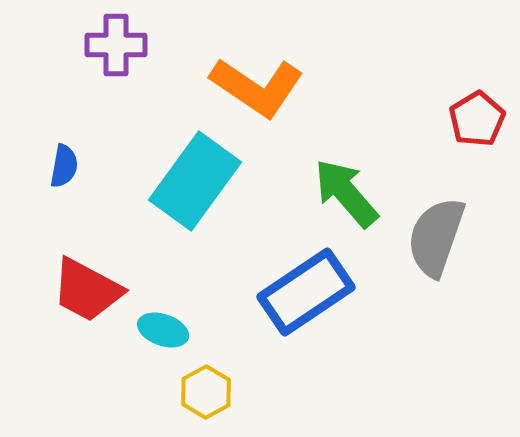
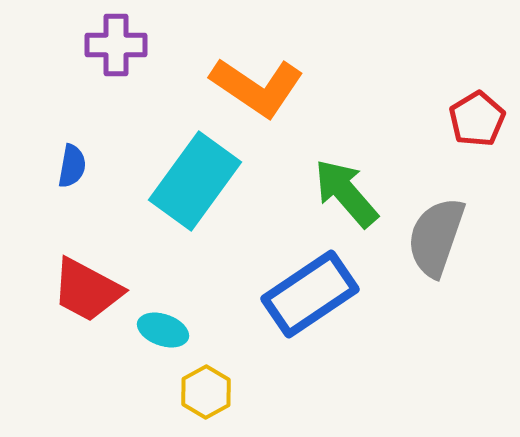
blue semicircle: moved 8 px right
blue rectangle: moved 4 px right, 2 px down
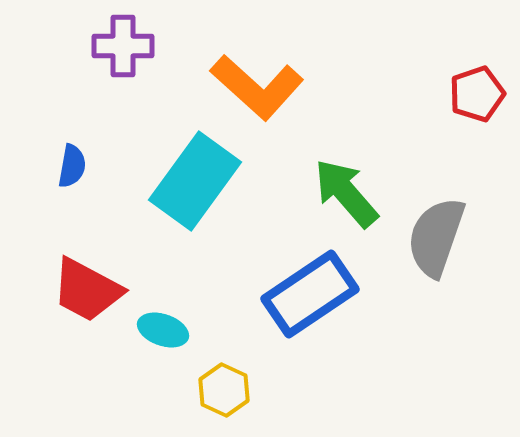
purple cross: moved 7 px right, 1 px down
orange L-shape: rotated 8 degrees clockwise
red pentagon: moved 25 px up; rotated 12 degrees clockwise
yellow hexagon: moved 18 px right, 2 px up; rotated 6 degrees counterclockwise
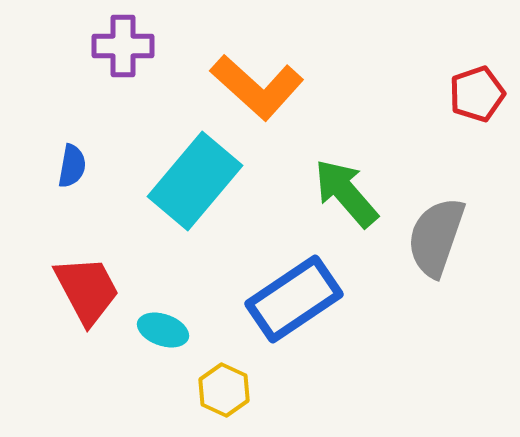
cyan rectangle: rotated 4 degrees clockwise
red trapezoid: rotated 146 degrees counterclockwise
blue rectangle: moved 16 px left, 5 px down
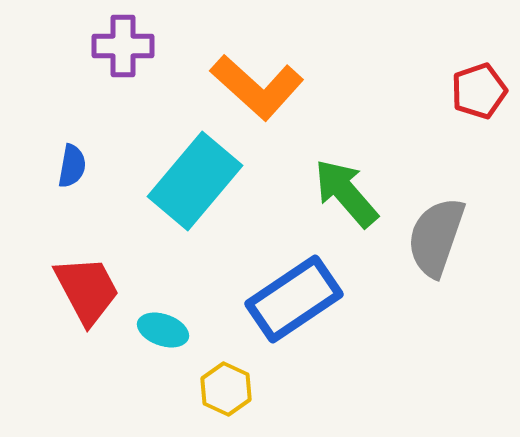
red pentagon: moved 2 px right, 3 px up
yellow hexagon: moved 2 px right, 1 px up
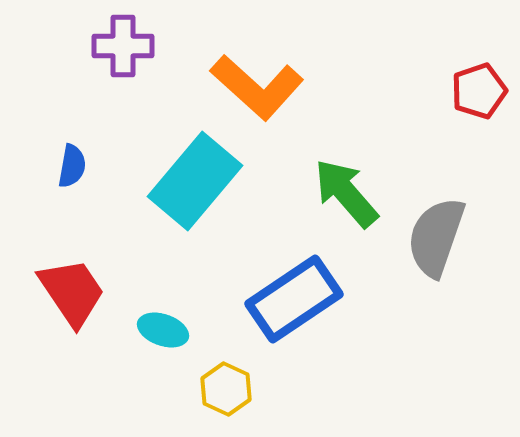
red trapezoid: moved 15 px left, 2 px down; rotated 6 degrees counterclockwise
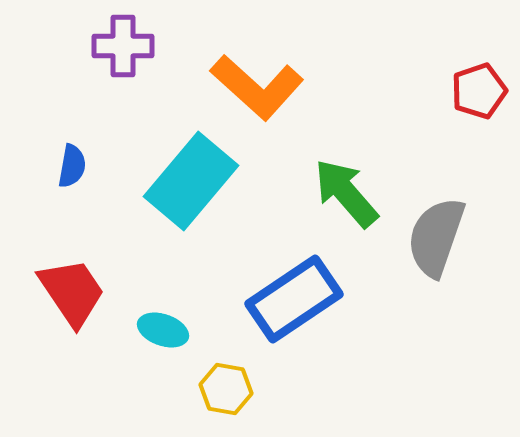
cyan rectangle: moved 4 px left
yellow hexagon: rotated 15 degrees counterclockwise
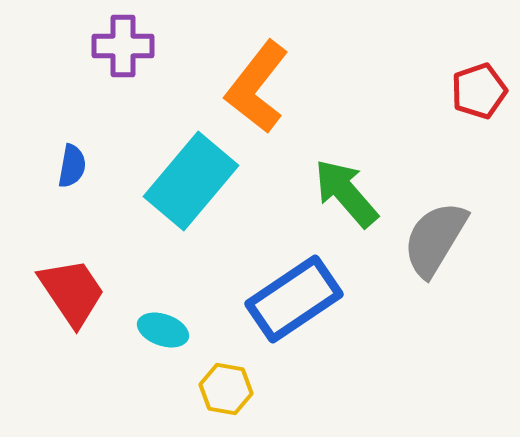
orange L-shape: rotated 86 degrees clockwise
gray semicircle: moved 1 px left, 2 px down; rotated 12 degrees clockwise
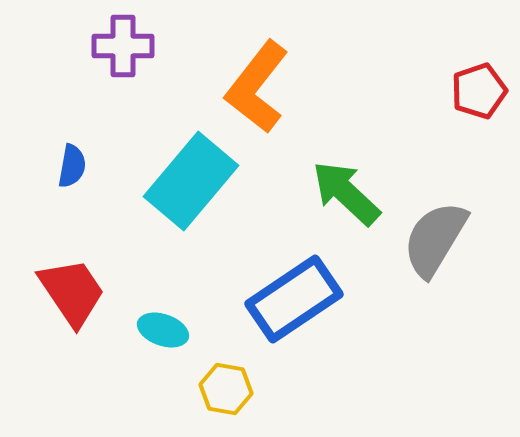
green arrow: rotated 6 degrees counterclockwise
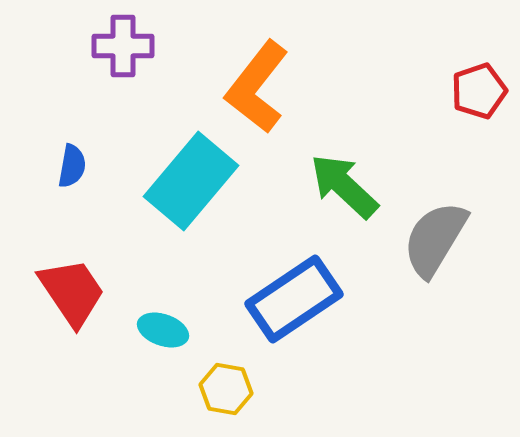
green arrow: moved 2 px left, 7 px up
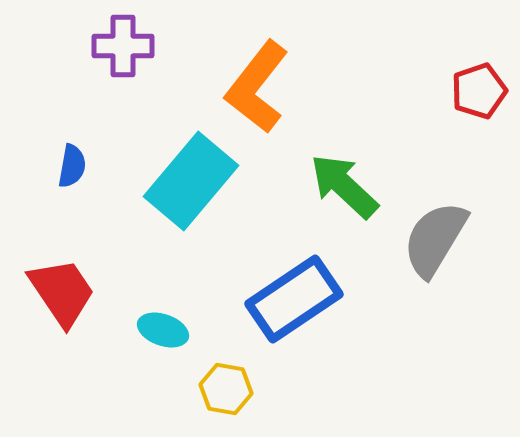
red trapezoid: moved 10 px left
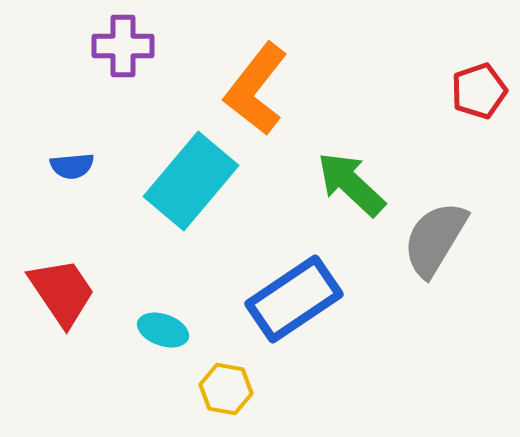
orange L-shape: moved 1 px left, 2 px down
blue semicircle: rotated 75 degrees clockwise
green arrow: moved 7 px right, 2 px up
